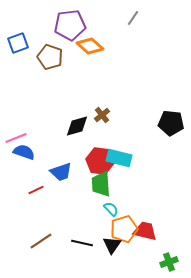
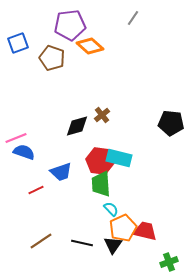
brown pentagon: moved 2 px right, 1 px down
orange pentagon: moved 1 px left, 1 px up; rotated 8 degrees counterclockwise
black triangle: moved 1 px right
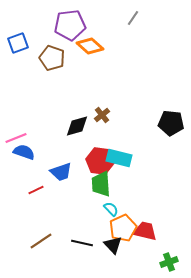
black triangle: rotated 18 degrees counterclockwise
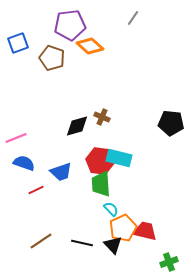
brown cross: moved 2 px down; rotated 28 degrees counterclockwise
blue semicircle: moved 11 px down
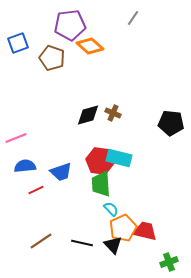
brown cross: moved 11 px right, 4 px up
black diamond: moved 11 px right, 11 px up
blue semicircle: moved 1 px right, 3 px down; rotated 25 degrees counterclockwise
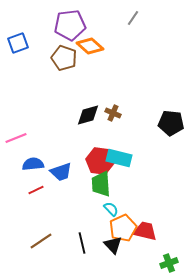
brown pentagon: moved 12 px right
blue semicircle: moved 8 px right, 2 px up
black line: rotated 65 degrees clockwise
green cross: moved 1 px down
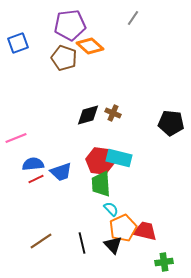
red line: moved 11 px up
green cross: moved 5 px left, 1 px up; rotated 12 degrees clockwise
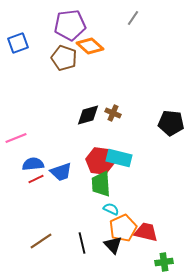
cyan semicircle: rotated 21 degrees counterclockwise
red trapezoid: moved 1 px right, 1 px down
